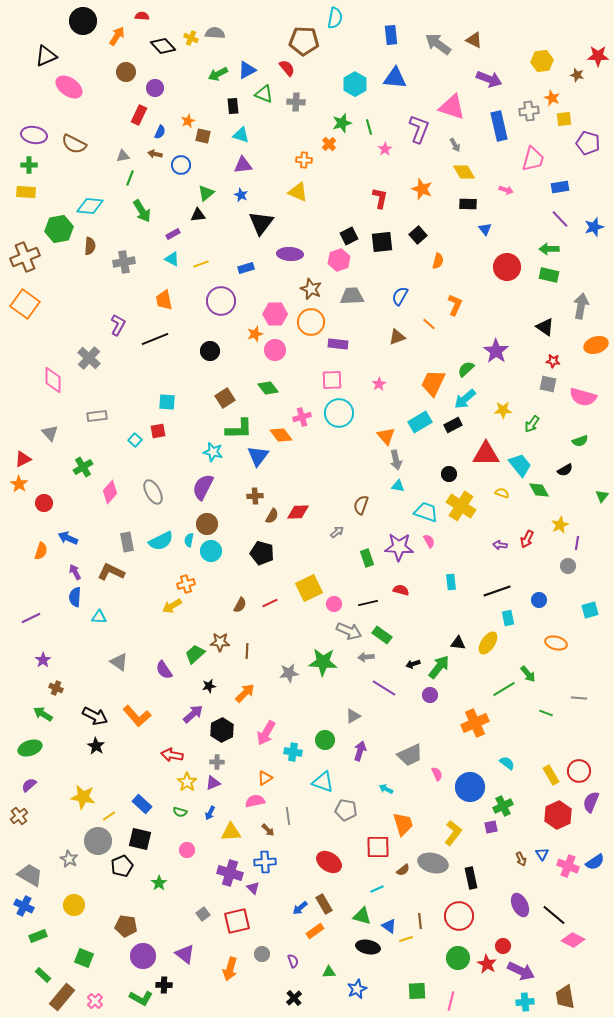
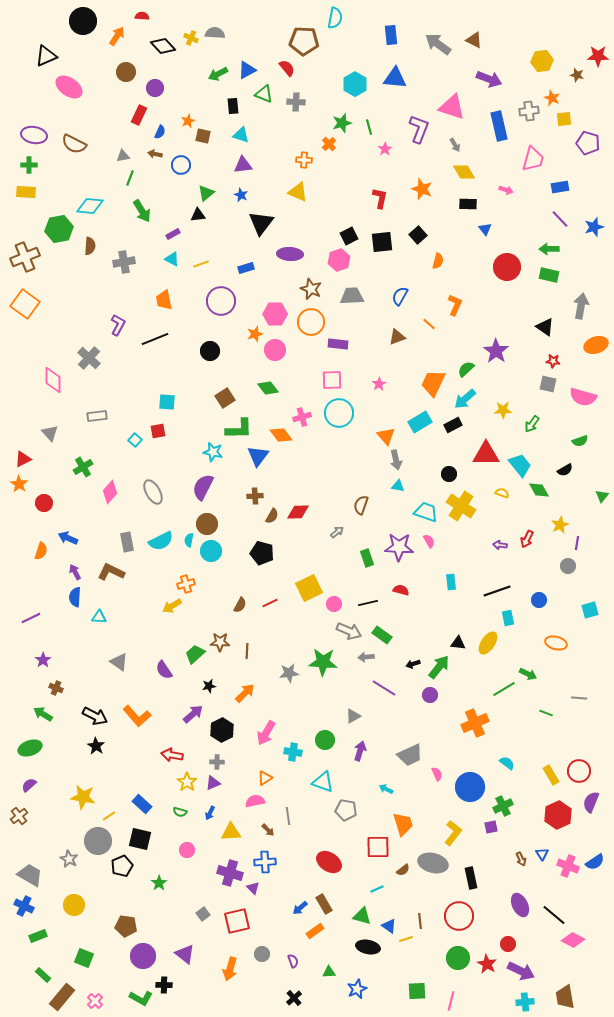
green arrow at (528, 674): rotated 24 degrees counterclockwise
red circle at (503, 946): moved 5 px right, 2 px up
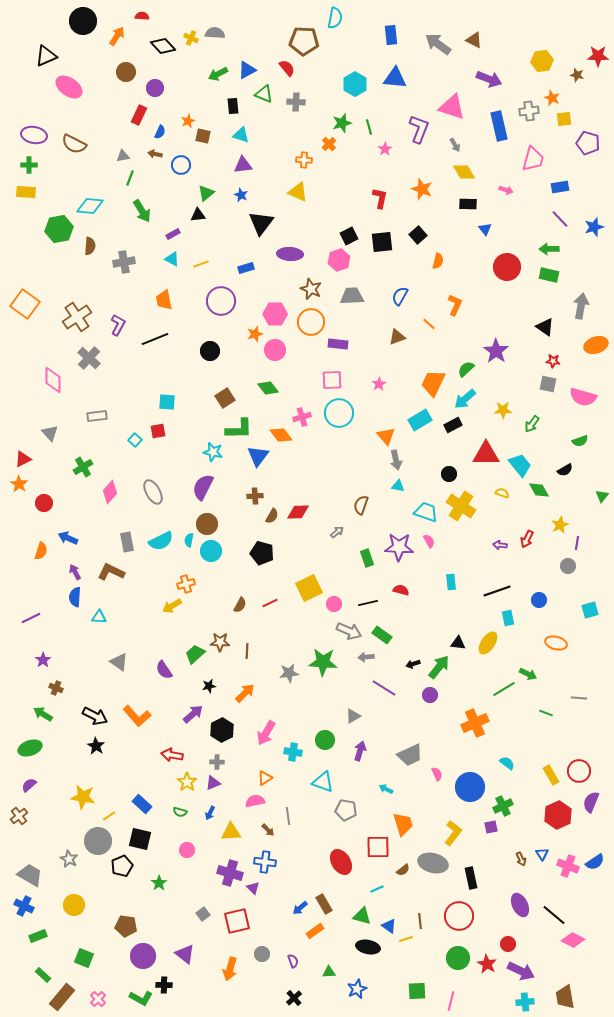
brown cross at (25, 257): moved 52 px right, 60 px down; rotated 12 degrees counterclockwise
cyan rectangle at (420, 422): moved 2 px up
blue cross at (265, 862): rotated 10 degrees clockwise
red ellipse at (329, 862): moved 12 px right; rotated 25 degrees clockwise
pink cross at (95, 1001): moved 3 px right, 2 px up
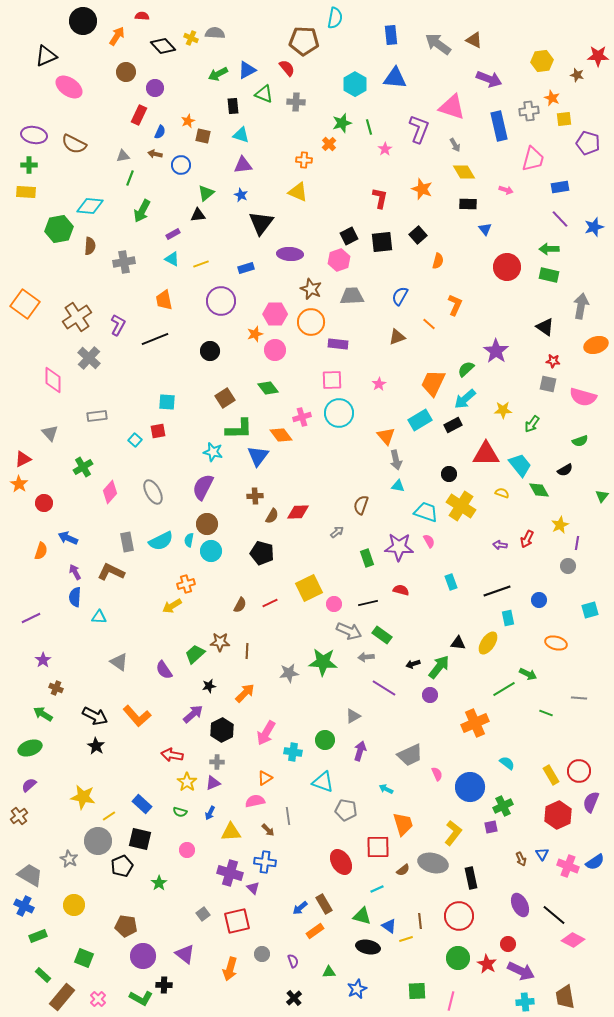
green arrow at (142, 211): rotated 60 degrees clockwise
cyan rectangle at (451, 582): rotated 14 degrees counterclockwise
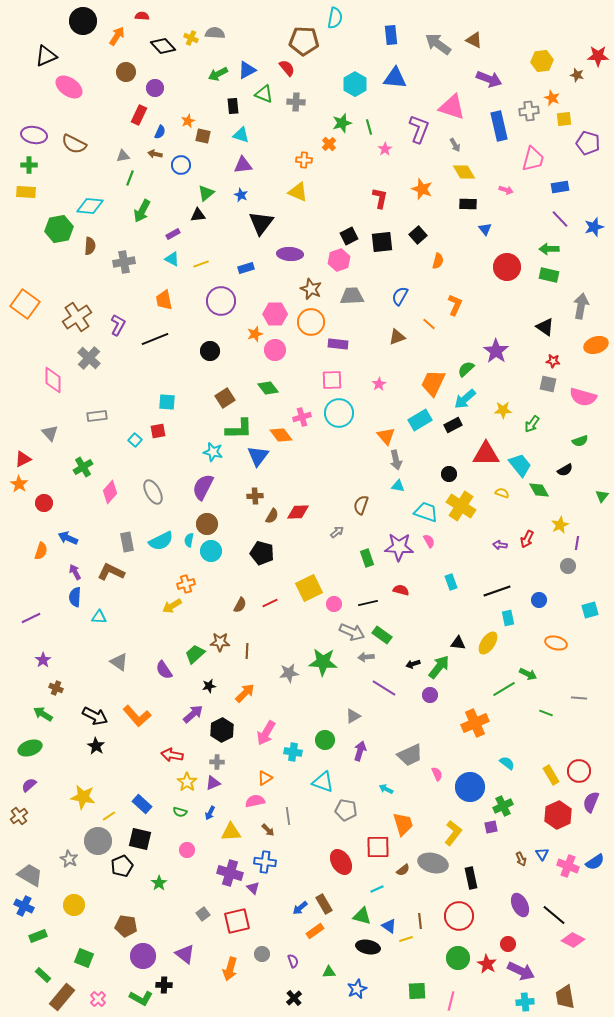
gray arrow at (349, 631): moved 3 px right, 1 px down
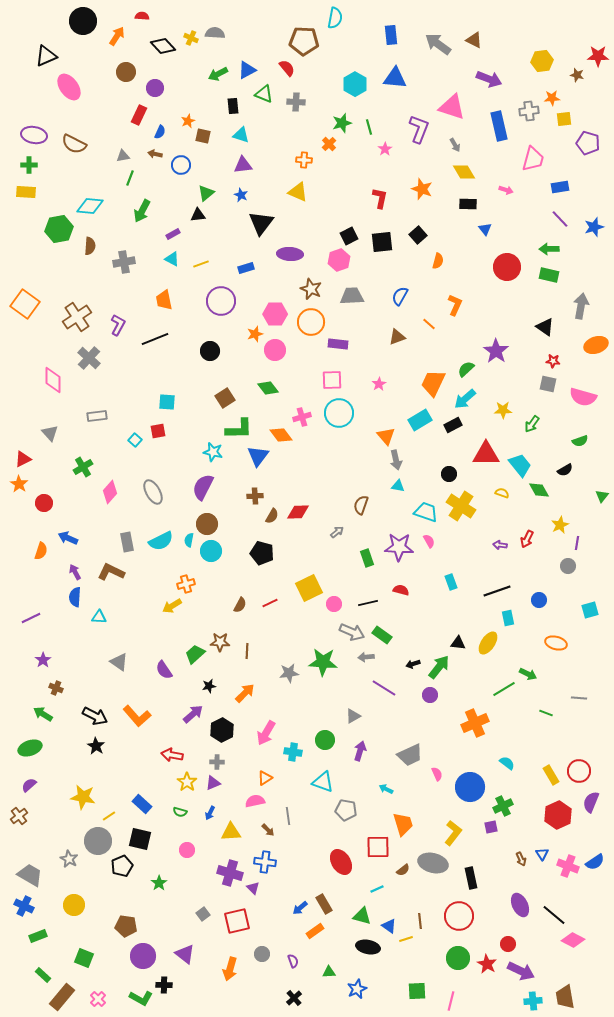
pink ellipse at (69, 87): rotated 20 degrees clockwise
orange star at (552, 98): rotated 28 degrees counterclockwise
cyan cross at (525, 1002): moved 8 px right, 1 px up
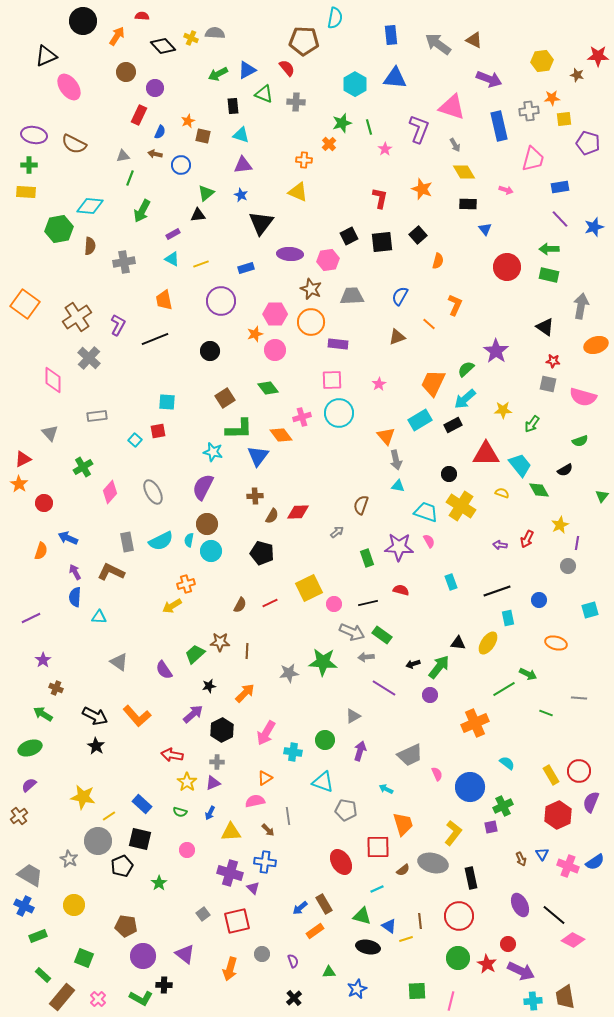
pink hexagon at (339, 260): moved 11 px left; rotated 10 degrees clockwise
